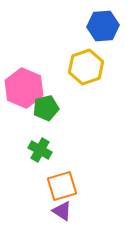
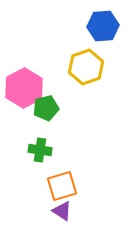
pink hexagon: rotated 9 degrees clockwise
green cross: rotated 20 degrees counterclockwise
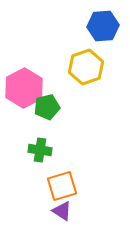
green pentagon: moved 1 px right, 1 px up
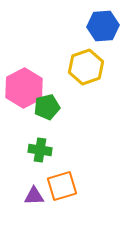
purple triangle: moved 28 px left, 15 px up; rotated 35 degrees counterclockwise
